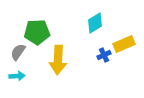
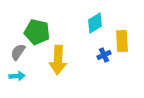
green pentagon: rotated 15 degrees clockwise
yellow rectangle: moved 2 px left, 3 px up; rotated 70 degrees counterclockwise
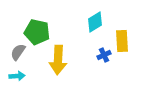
cyan diamond: moved 1 px up
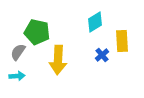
blue cross: moved 2 px left; rotated 16 degrees counterclockwise
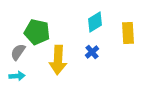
yellow rectangle: moved 6 px right, 8 px up
blue cross: moved 10 px left, 3 px up
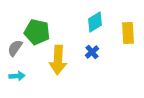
gray semicircle: moved 3 px left, 4 px up
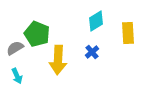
cyan diamond: moved 1 px right, 1 px up
green pentagon: moved 2 px down; rotated 10 degrees clockwise
gray semicircle: rotated 24 degrees clockwise
cyan arrow: rotated 70 degrees clockwise
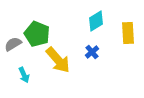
gray semicircle: moved 2 px left, 4 px up
yellow arrow: rotated 44 degrees counterclockwise
cyan arrow: moved 7 px right, 1 px up
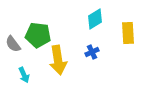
cyan diamond: moved 1 px left, 2 px up
green pentagon: moved 1 px right, 1 px down; rotated 15 degrees counterclockwise
gray semicircle: rotated 96 degrees counterclockwise
blue cross: rotated 16 degrees clockwise
yellow arrow: rotated 32 degrees clockwise
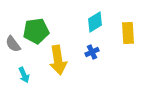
cyan diamond: moved 3 px down
green pentagon: moved 2 px left, 4 px up; rotated 15 degrees counterclockwise
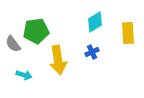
cyan arrow: rotated 49 degrees counterclockwise
